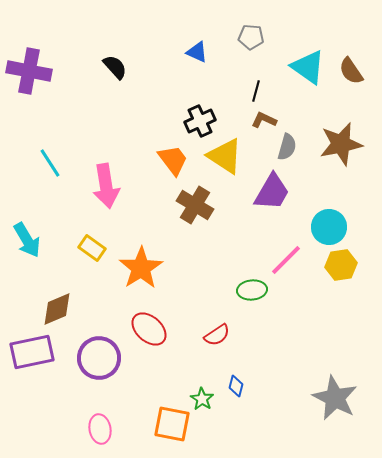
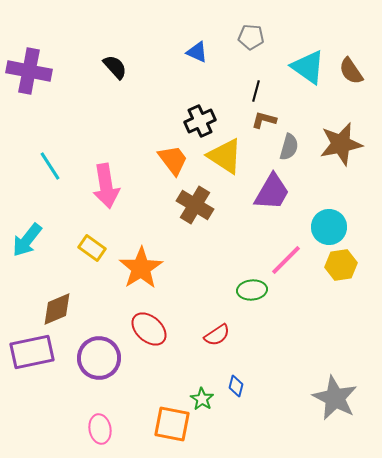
brown L-shape: rotated 10 degrees counterclockwise
gray semicircle: moved 2 px right
cyan line: moved 3 px down
cyan arrow: rotated 69 degrees clockwise
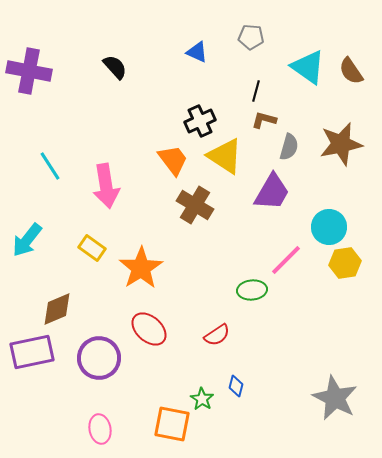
yellow hexagon: moved 4 px right, 2 px up
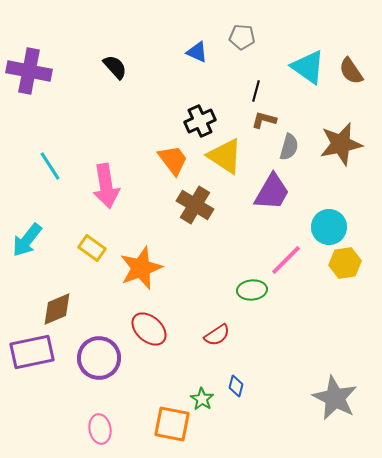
gray pentagon: moved 9 px left
orange star: rotated 12 degrees clockwise
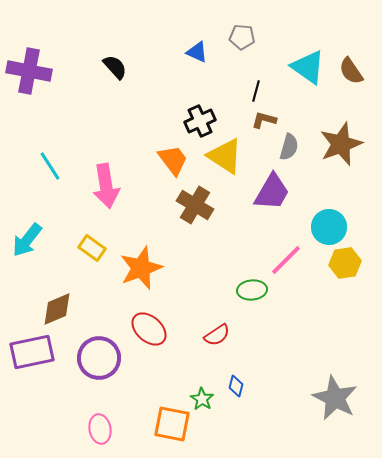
brown star: rotated 9 degrees counterclockwise
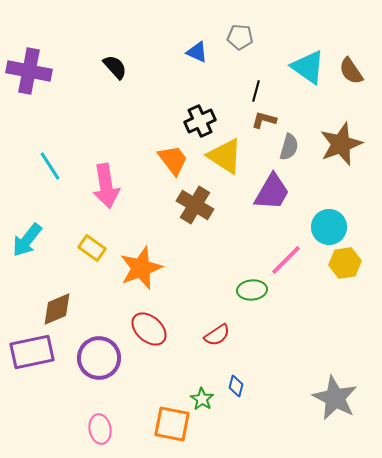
gray pentagon: moved 2 px left
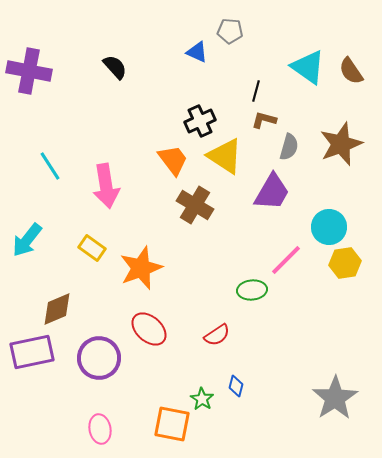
gray pentagon: moved 10 px left, 6 px up
gray star: rotated 12 degrees clockwise
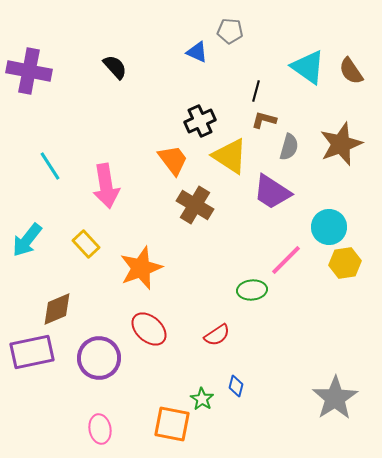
yellow triangle: moved 5 px right
purple trapezoid: rotated 93 degrees clockwise
yellow rectangle: moved 6 px left, 4 px up; rotated 12 degrees clockwise
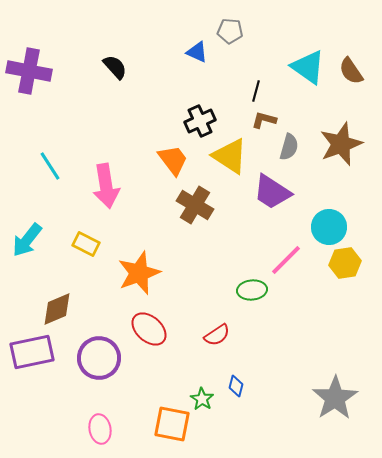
yellow rectangle: rotated 20 degrees counterclockwise
orange star: moved 2 px left, 5 px down
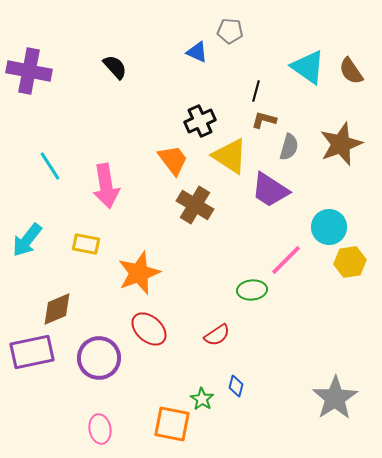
purple trapezoid: moved 2 px left, 2 px up
yellow rectangle: rotated 16 degrees counterclockwise
yellow hexagon: moved 5 px right, 1 px up
